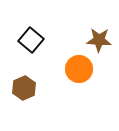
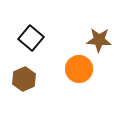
black square: moved 2 px up
brown hexagon: moved 9 px up
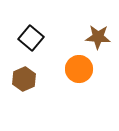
brown star: moved 1 px left, 3 px up
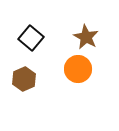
brown star: moved 12 px left; rotated 25 degrees clockwise
orange circle: moved 1 px left
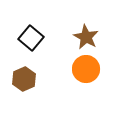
orange circle: moved 8 px right
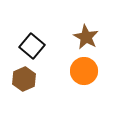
black square: moved 1 px right, 8 px down
orange circle: moved 2 px left, 2 px down
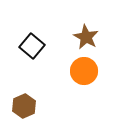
brown hexagon: moved 27 px down
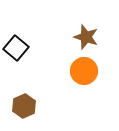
brown star: rotated 10 degrees counterclockwise
black square: moved 16 px left, 2 px down
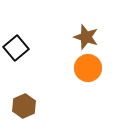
black square: rotated 10 degrees clockwise
orange circle: moved 4 px right, 3 px up
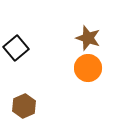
brown star: moved 2 px right, 1 px down
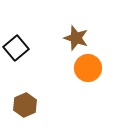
brown star: moved 12 px left
brown hexagon: moved 1 px right, 1 px up
